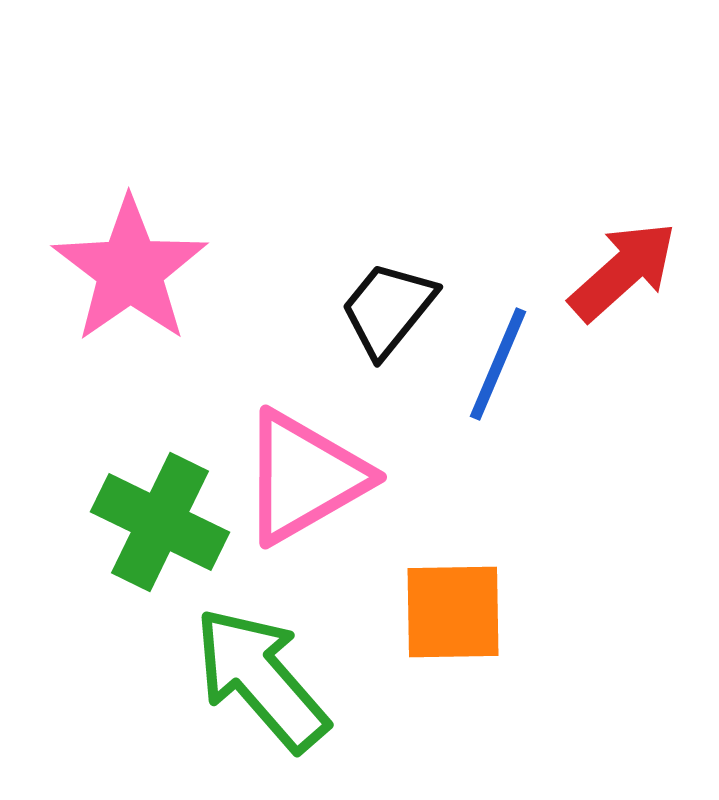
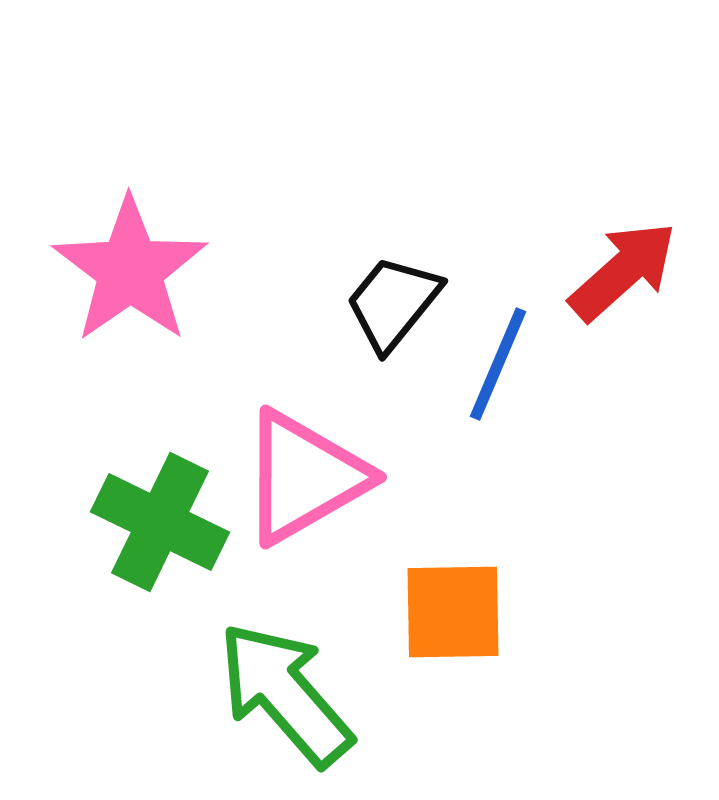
black trapezoid: moved 5 px right, 6 px up
green arrow: moved 24 px right, 15 px down
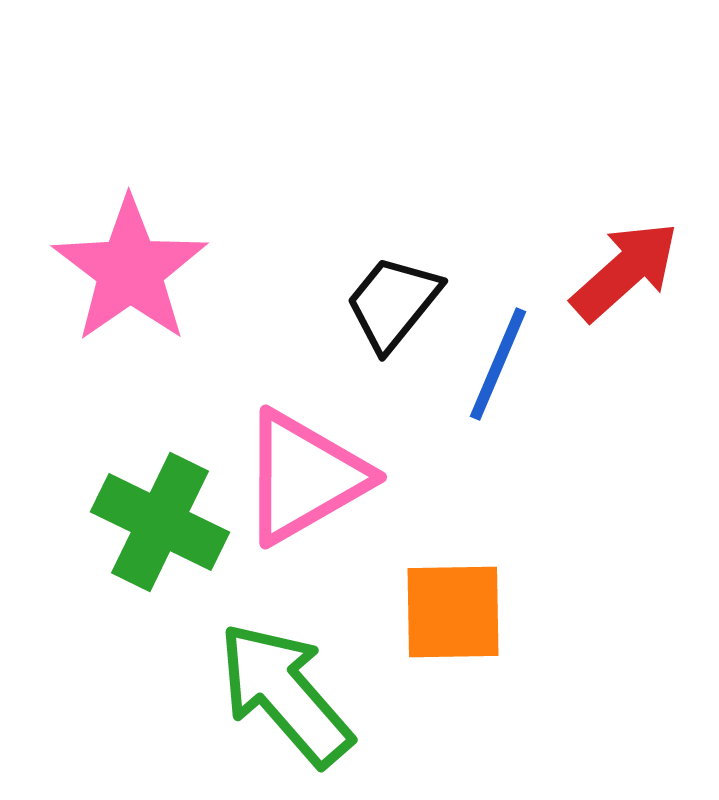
red arrow: moved 2 px right
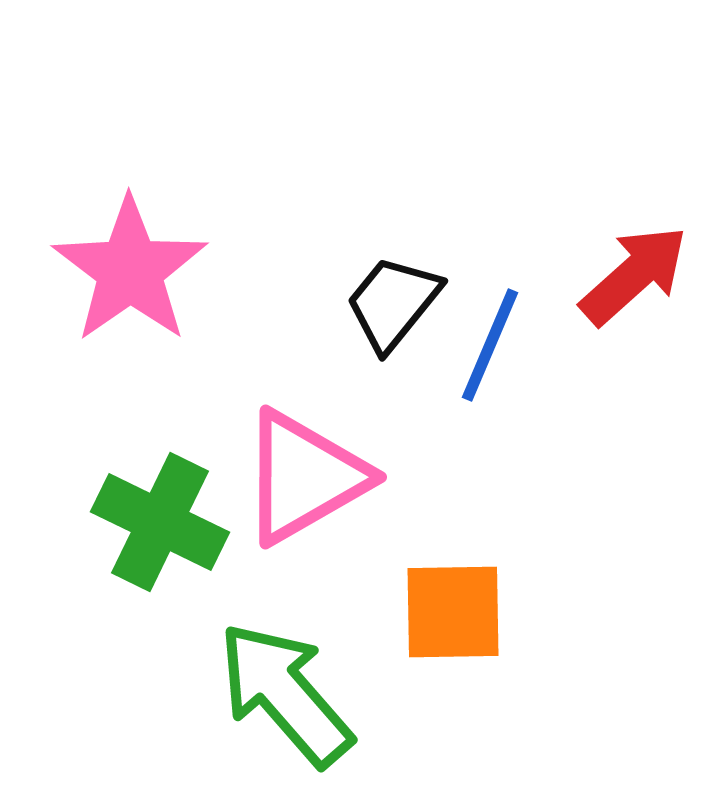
red arrow: moved 9 px right, 4 px down
blue line: moved 8 px left, 19 px up
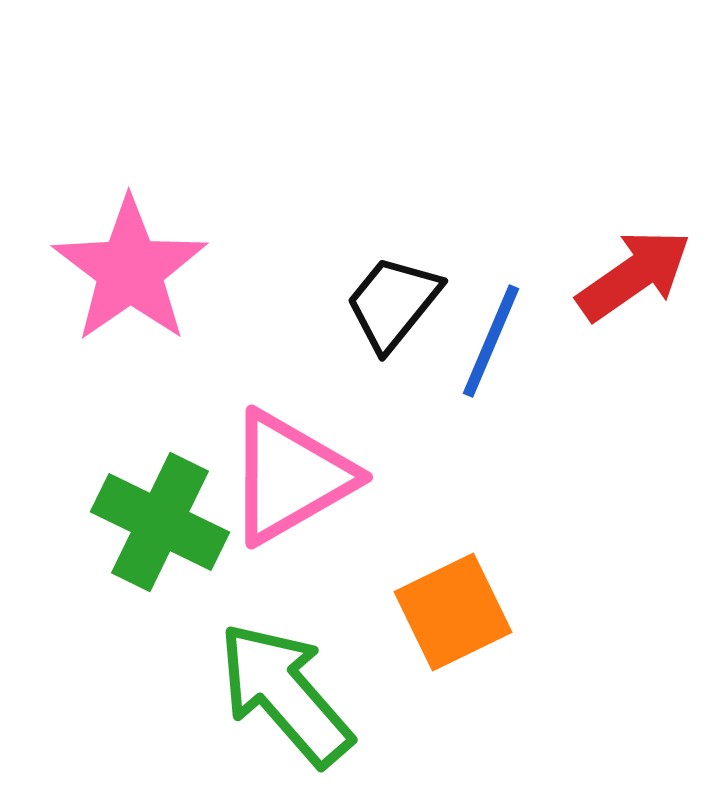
red arrow: rotated 7 degrees clockwise
blue line: moved 1 px right, 4 px up
pink triangle: moved 14 px left
orange square: rotated 25 degrees counterclockwise
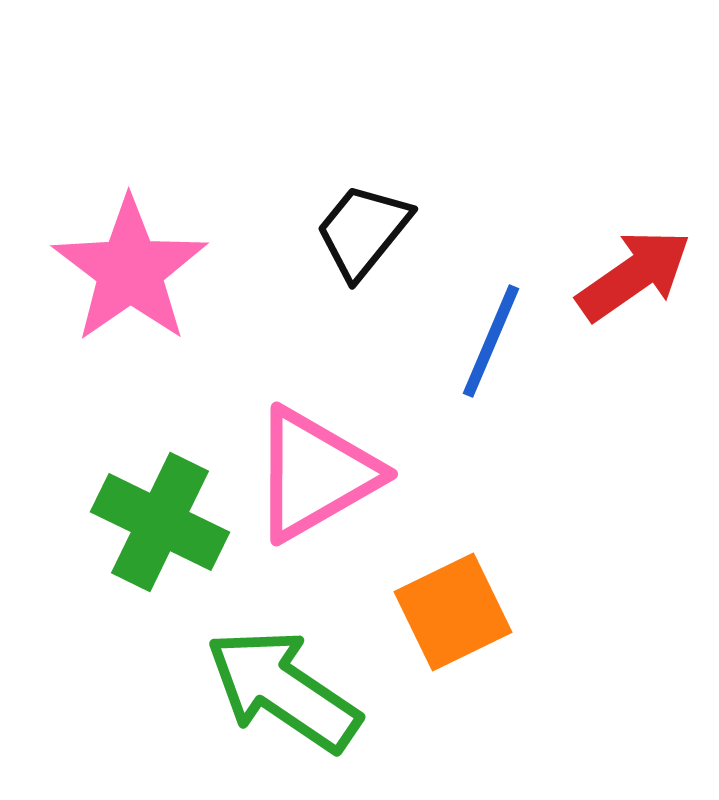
black trapezoid: moved 30 px left, 72 px up
pink triangle: moved 25 px right, 3 px up
green arrow: moved 2 px left, 4 px up; rotated 15 degrees counterclockwise
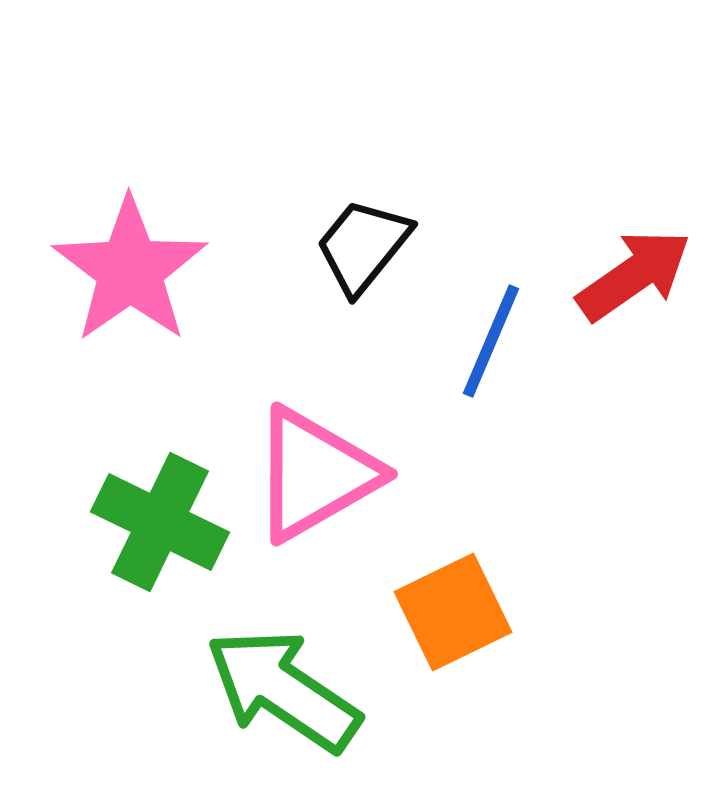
black trapezoid: moved 15 px down
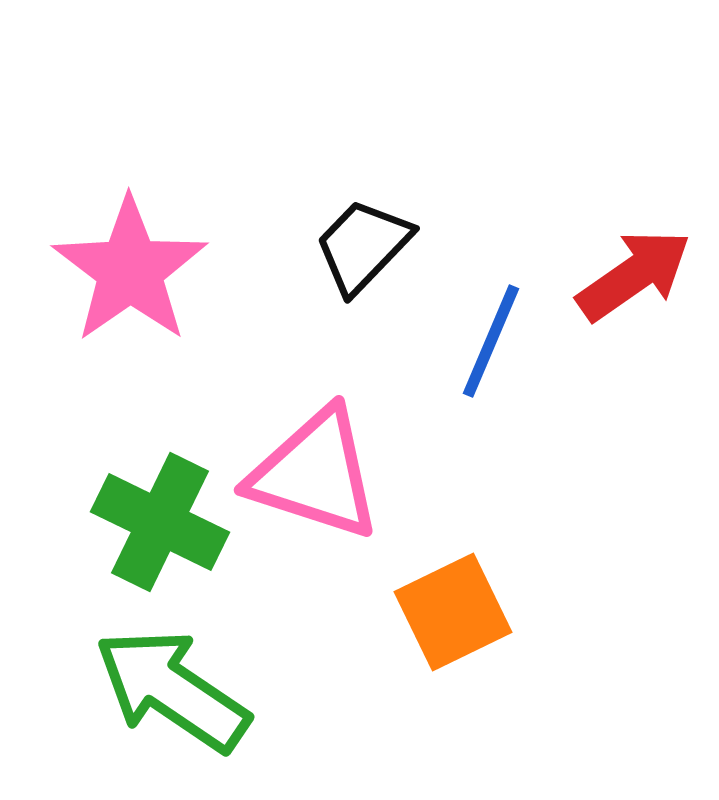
black trapezoid: rotated 5 degrees clockwise
pink triangle: rotated 48 degrees clockwise
green arrow: moved 111 px left
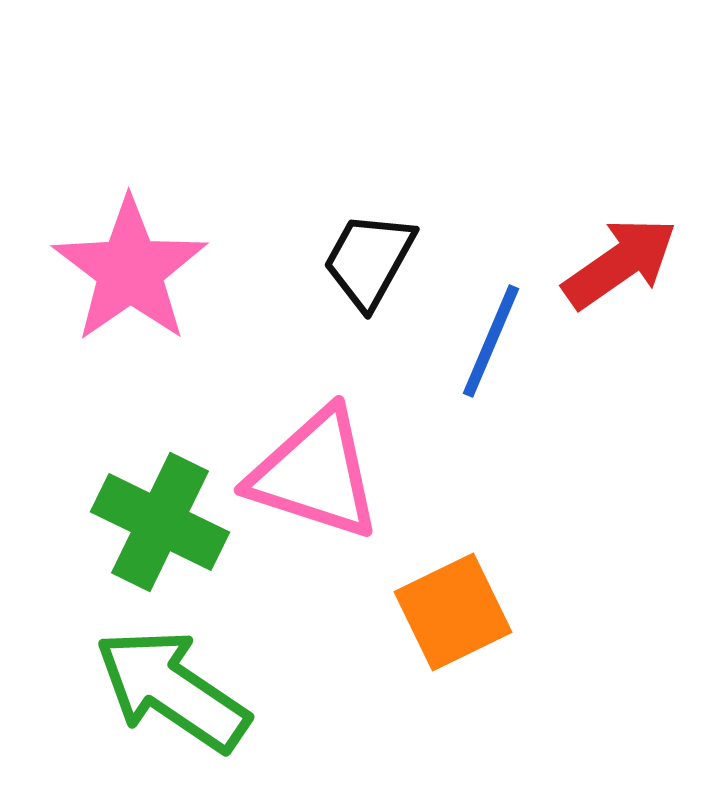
black trapezoid: moved 6 px right, 14 px down; rotated 15 degrees counterclockwise
red arrow: moved 14 px left, 12 px up
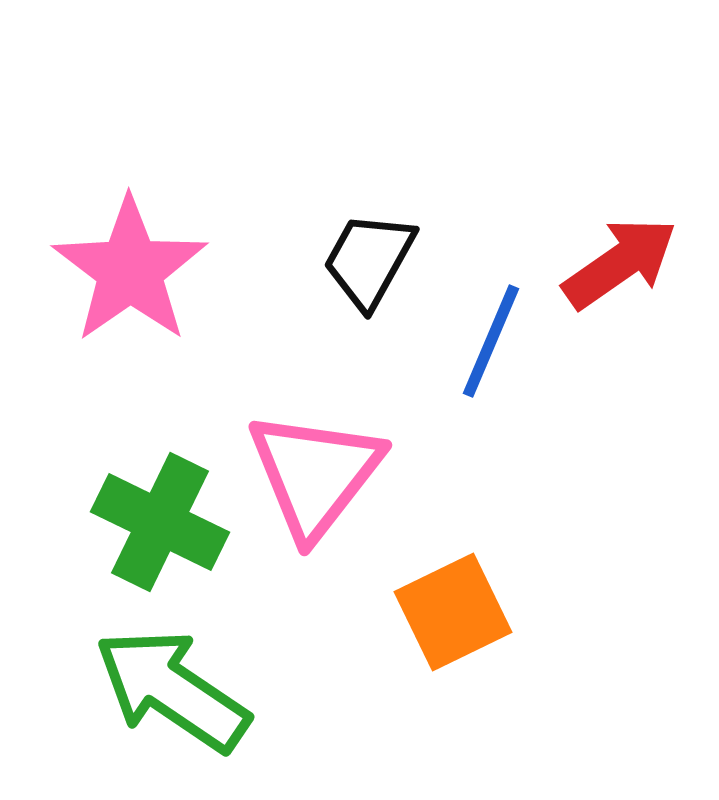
pink triangle: rotated 50 degrees clockwise
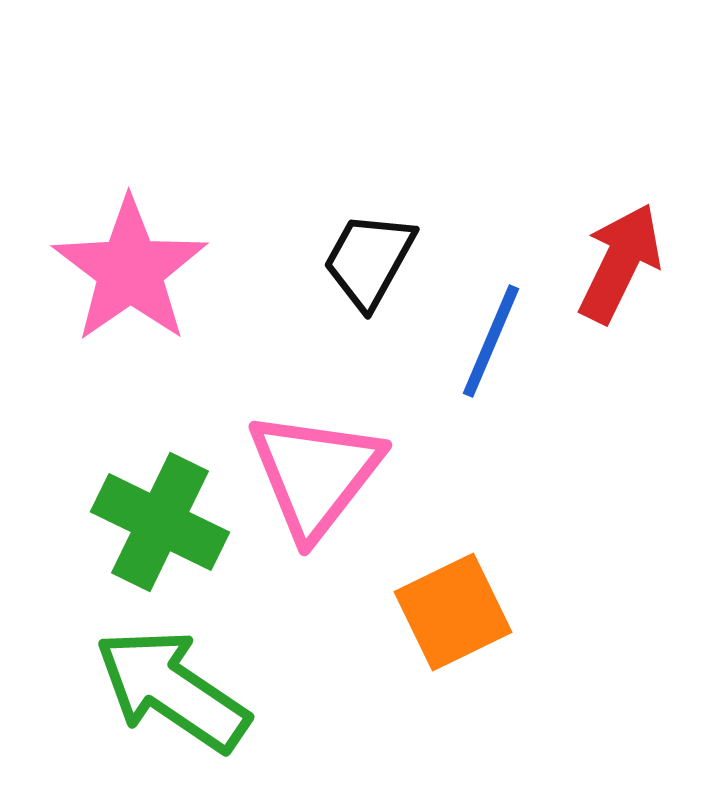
red arrow: rotated 29 degrees counterclockwise
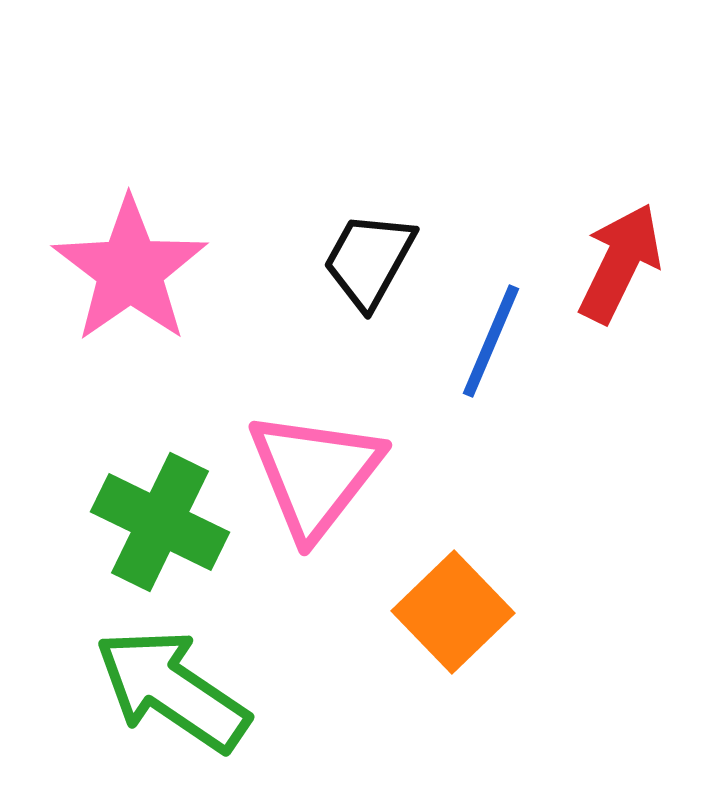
orange square: rotated 18 degrees counterclockwise
